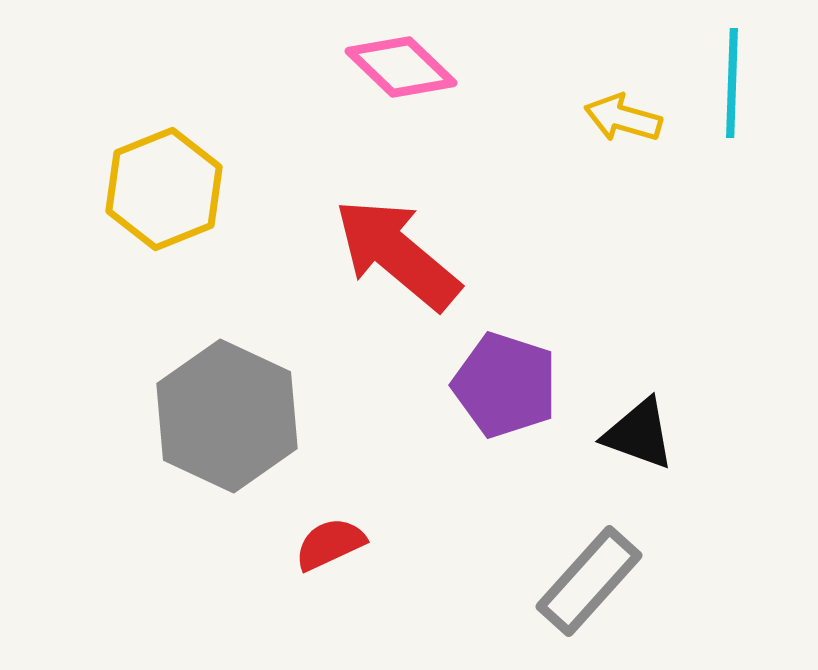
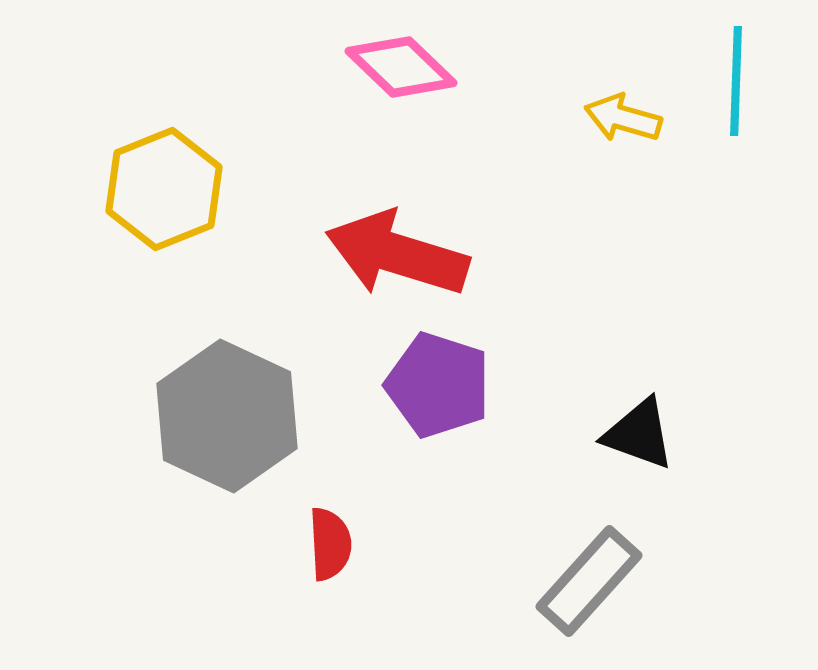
cyan line: moved 4 px right, 2 px up
red arrow: rotated 23 degrees counterclockwise
purple pentagon: moved 67 px left
red semicircle: rotated 112 degrees clockwise
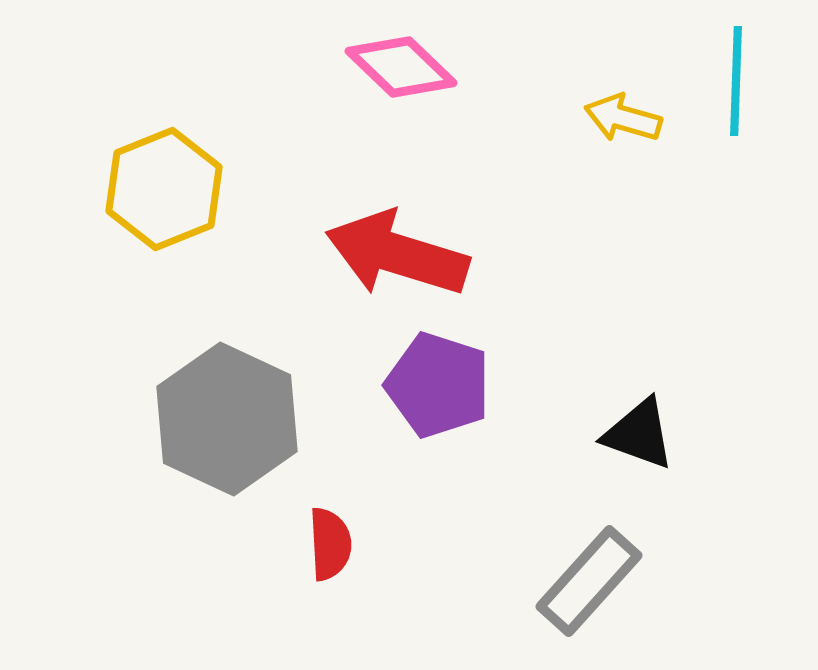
gray hexagon: moved 3 px down
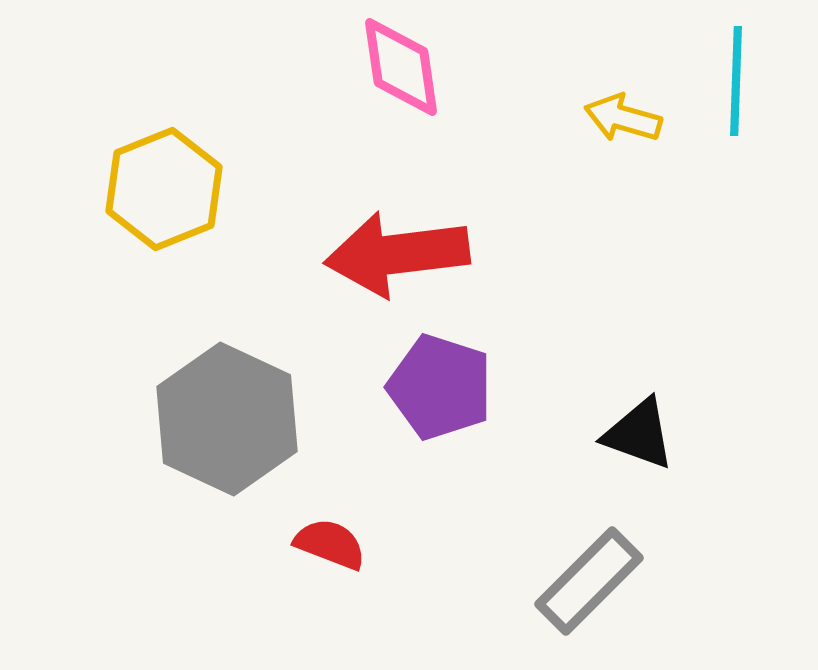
pink diamond: rotated 38 degrees clockwise
red arrow: rotated 24 degrees counterclockwise
purple pentagon: moved 2 px right, 2 px down
red semicircle: rotated 66 degrees counterclockwise
gray rectangle: rotated 3 degrees clockwise
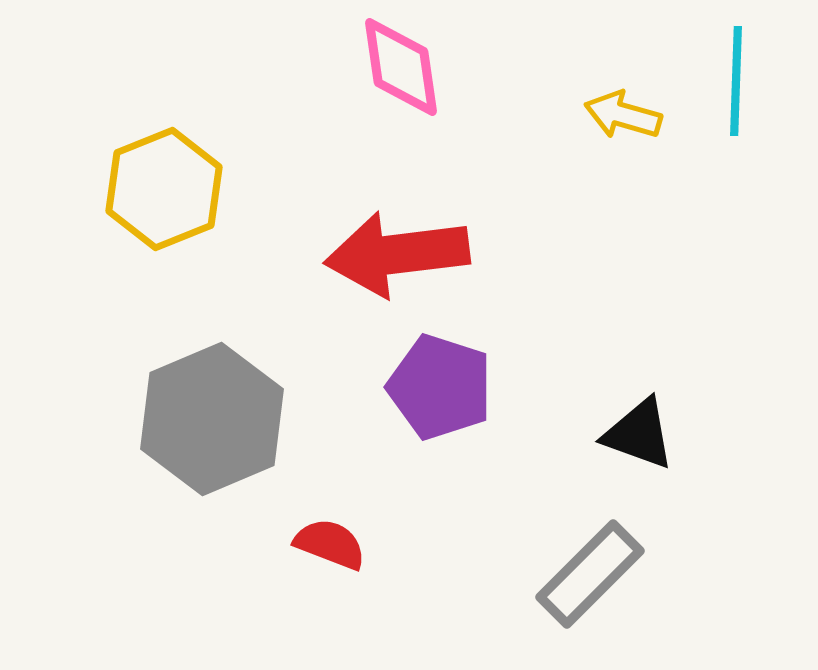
yellow arrow: moved 3 px up
gray hexagon: moved 15 px left; rotated 12 degrees clockwise
gray rectangle: moved 1 px right, 7 px up
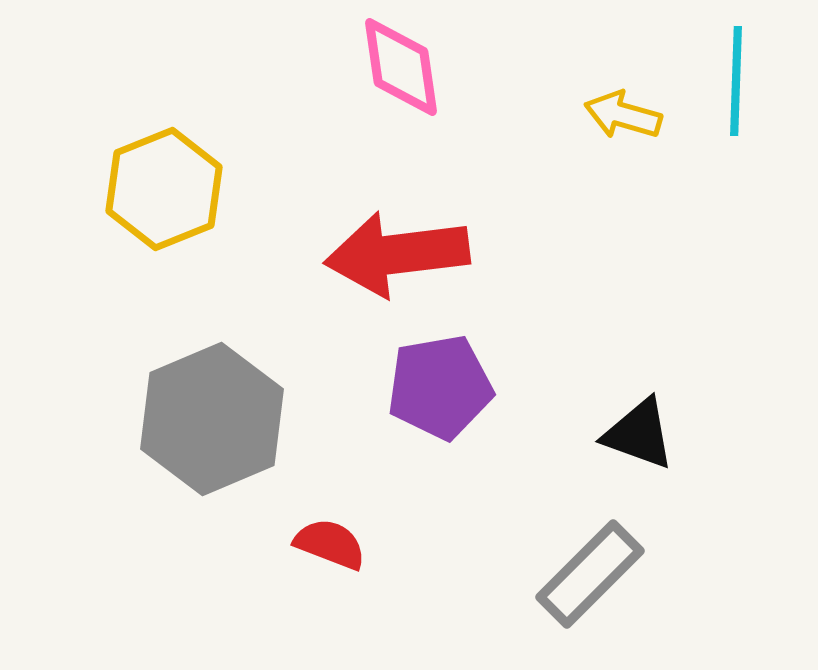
purple pentagon: rotated 28 degrees counterclockwise
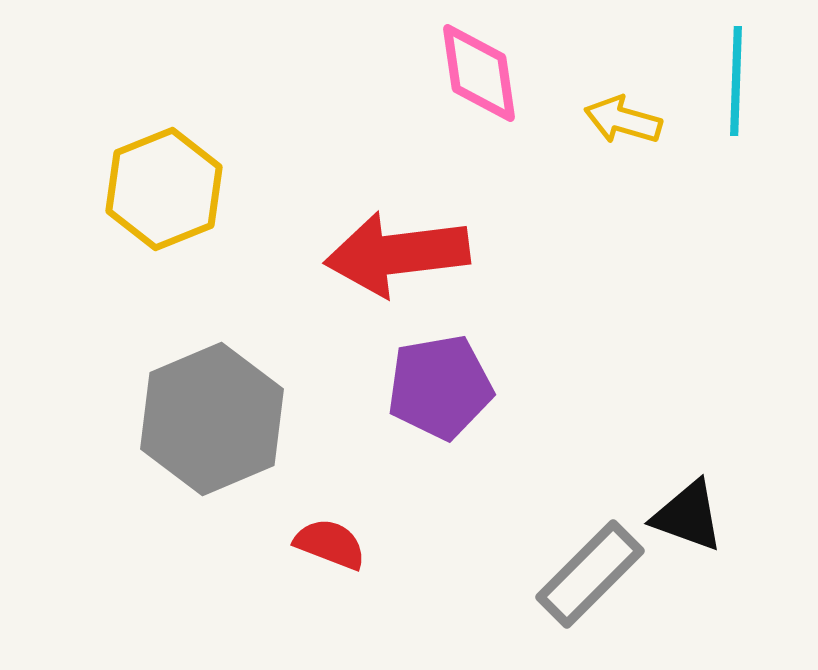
pink diamond: moved 78 px right, 6 px down
yellow arrow: moved 5 px down
black triangle: moved 49 px right, 82 px down
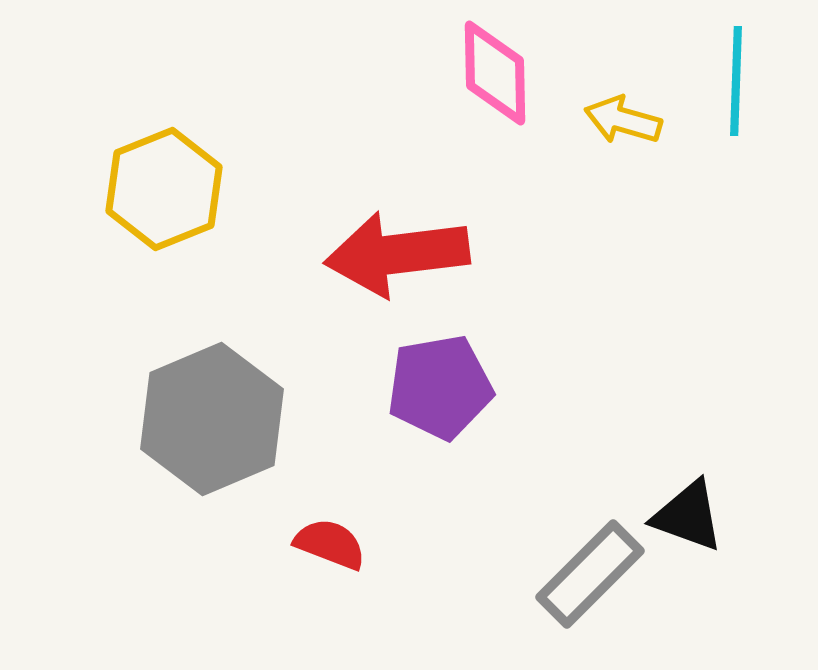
pink diamond: moved 16 px right; rotated 7 degrees clockwise
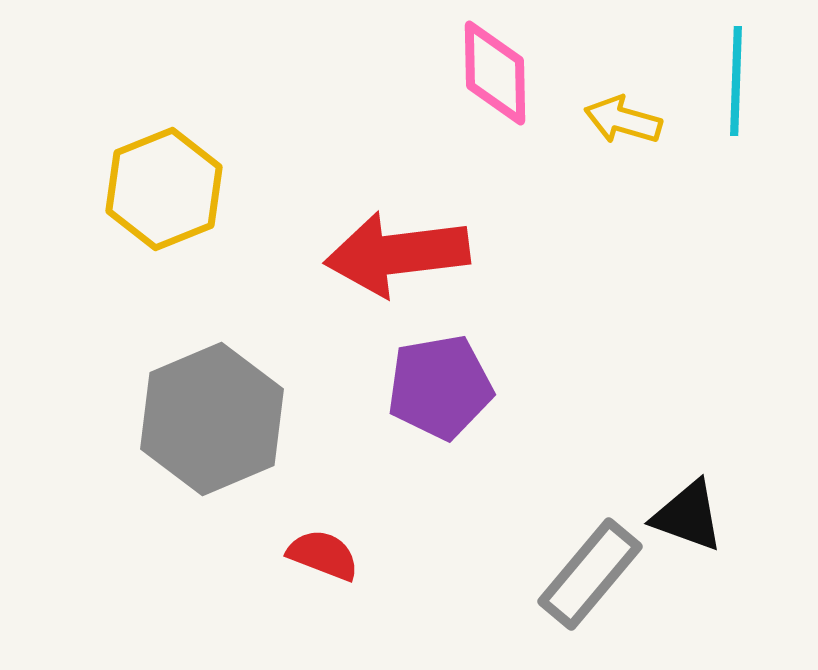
red semicircle: moved 7 px left, 11 px down
gray rectangle: rotated 5 degrees counterclockwise
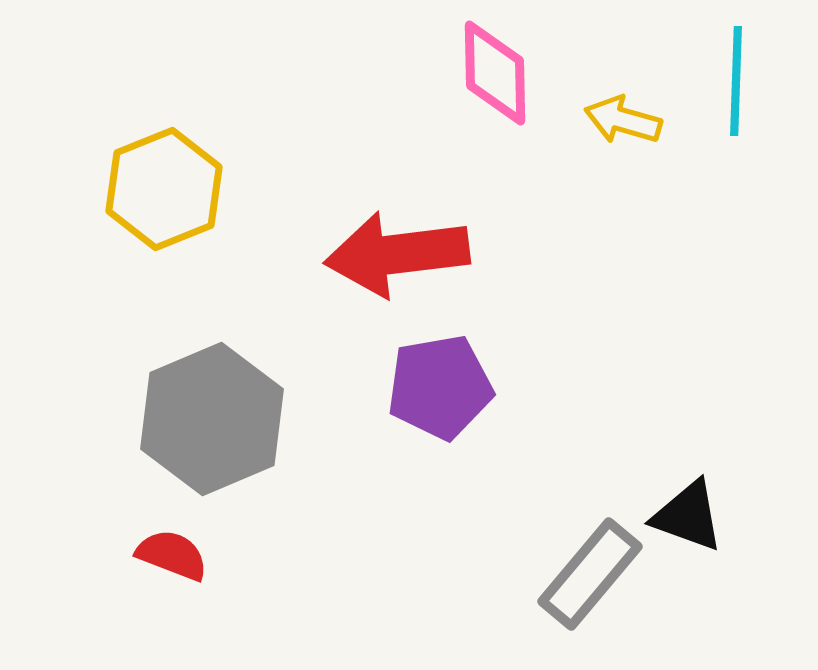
red semicircle: moved 151 px left
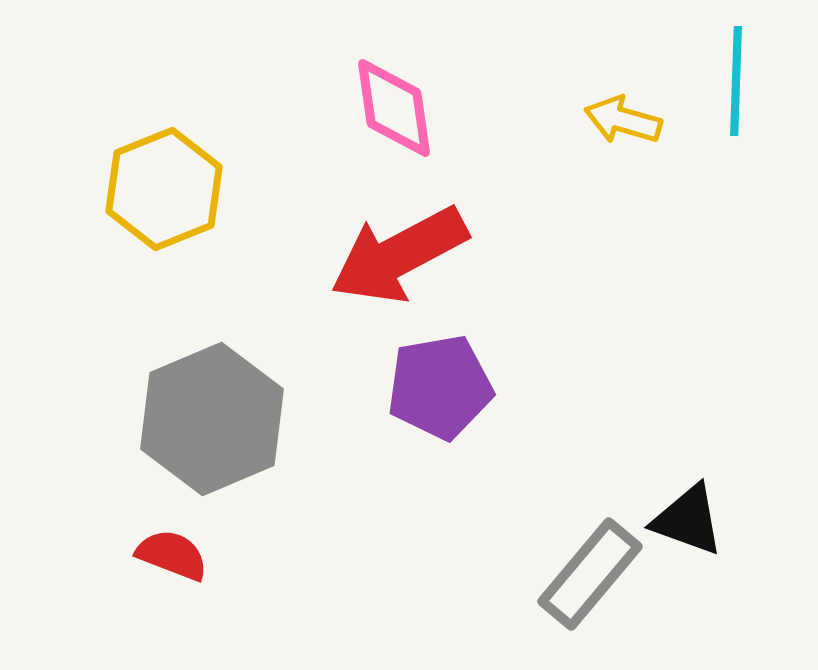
pink diamond: moved 101 px left, 35 px down; rotated 7 degrees counterclockwise
red arrow: moved 2 px right, 1 px down; rotated 21 degrees counterclockwise
black triangle: moved 4 px down
